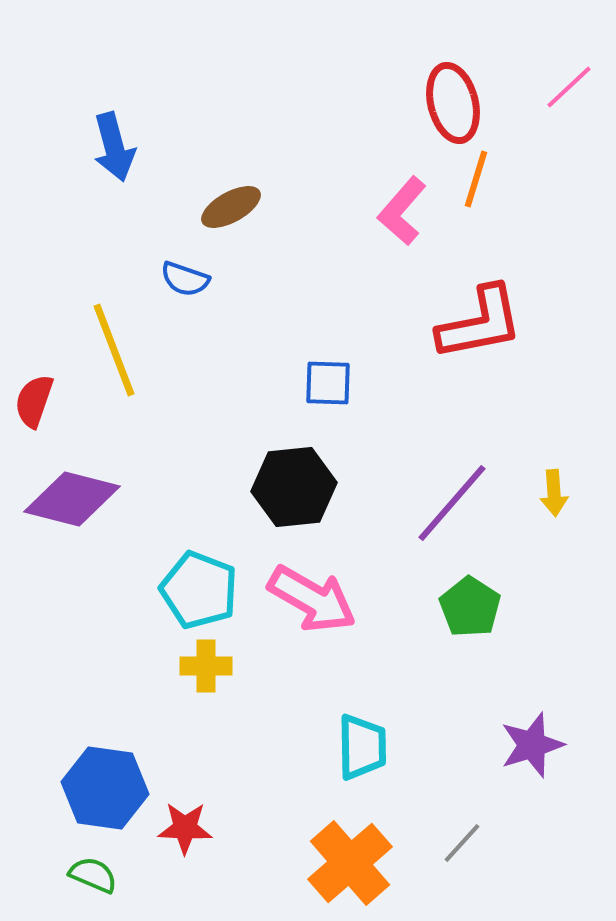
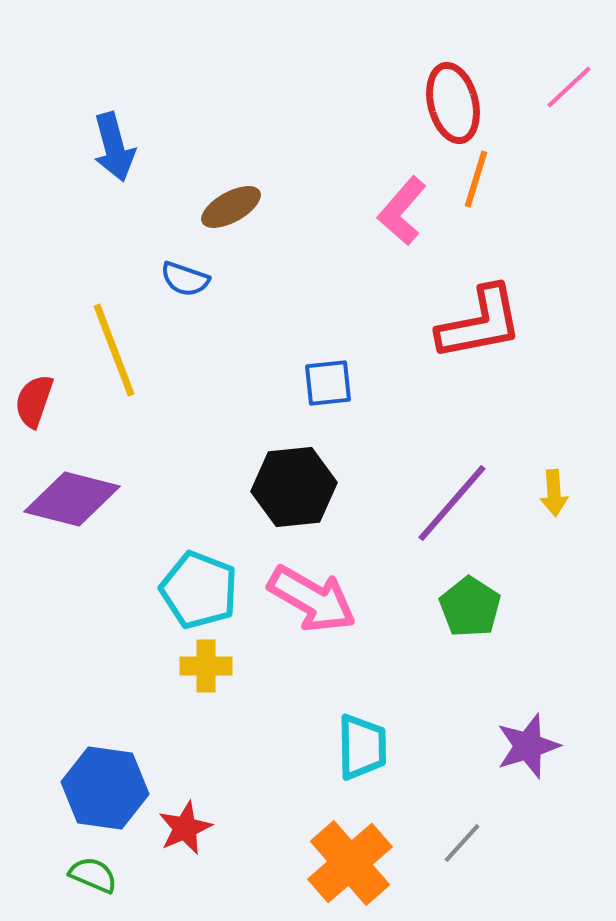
blue square: rotated 8 degrees counterclockwise
purple star: moved 4 px left, 1 px down
red star: rotated 26 degrees counterclockwise
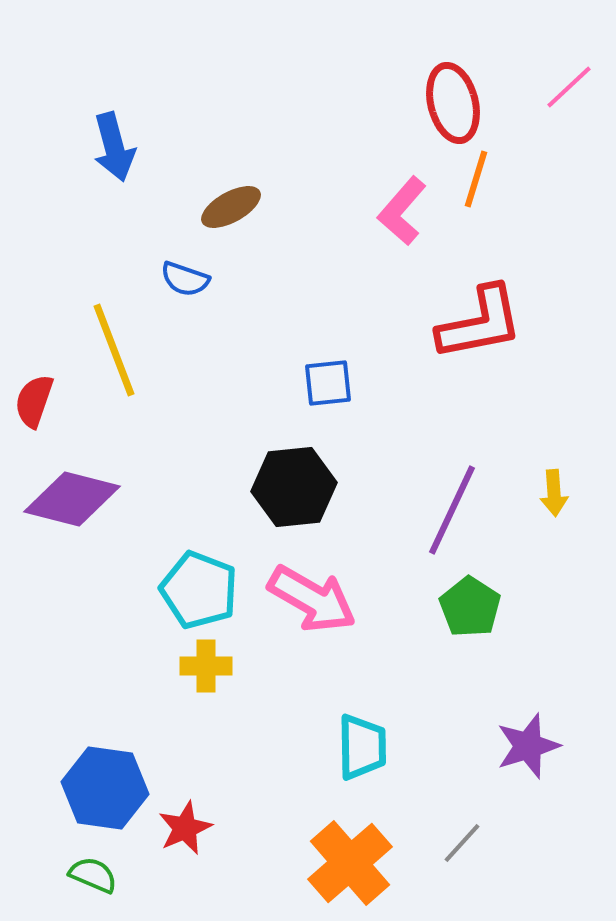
purple line: moved 7 px down; rotated 16 degrees counterclockwise
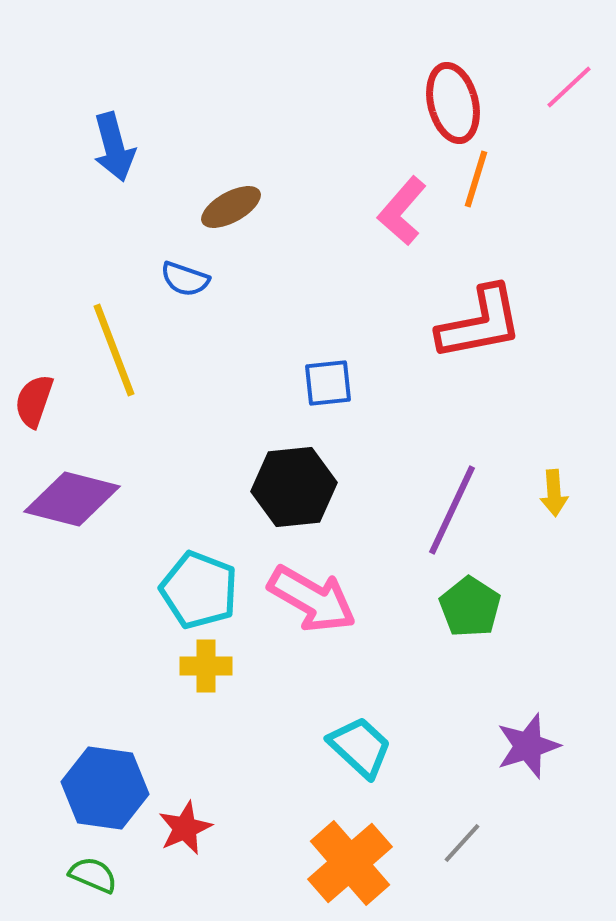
cyan trapezoid: moved 2 px left; rotated 46 degrees counterclockwise
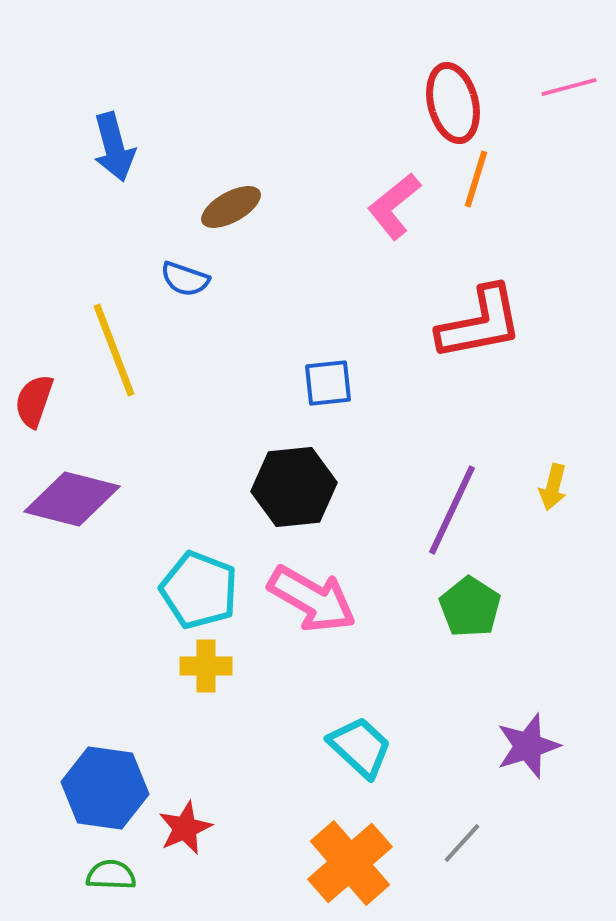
pink line: rotated 28 degrees clockwise
pink L-shape: moved 8 px left, 5 px up; rotated 10 degrees clockwise
yellow arrow: moved 1 px left, 6 px up; rotated 18 degrees clockwise
green semicircle: moved 18 px right; rotated 21 degrees counterclockwise
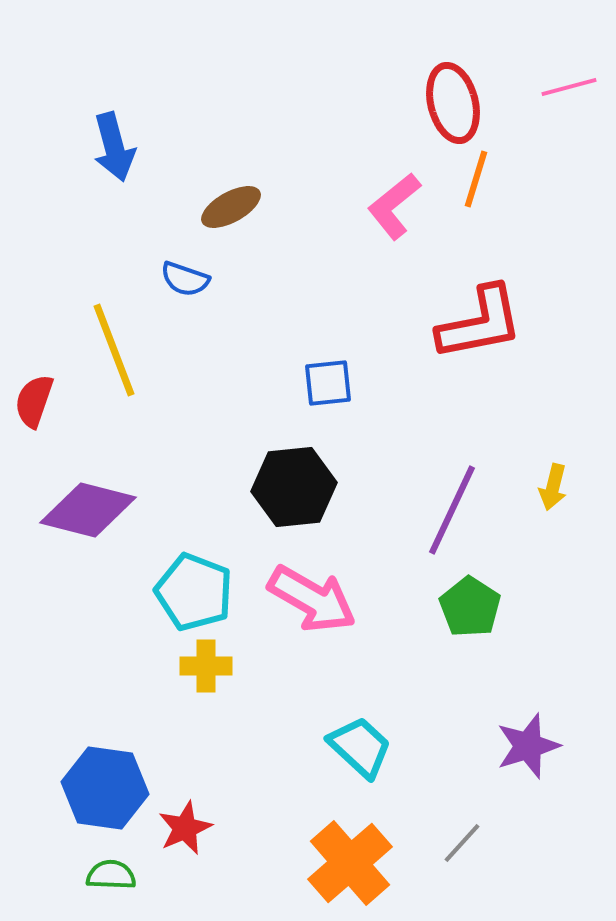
purple diamond: moved 16 px right, 11 px down
cyan pentagon: moved 5 px left, 2 px down
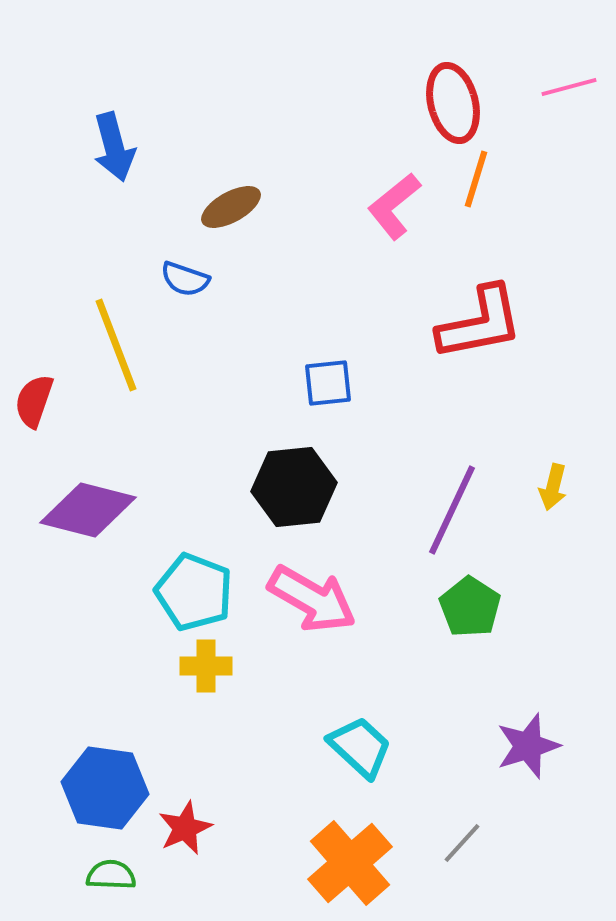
yellow line: moved 2 px right, 5 px up
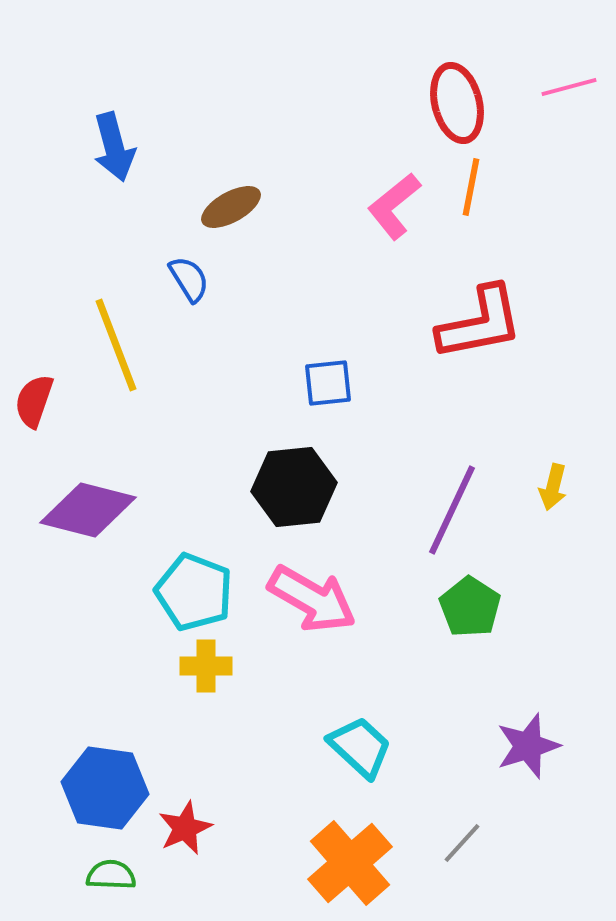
red ellipse: moved 4 px right
orange line: moved 5 px left, 8 px down; rotated 6 degrees counterclockwise
blue semicircle: moved 4 px right; rotated 141 degrees counterclockwise
